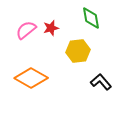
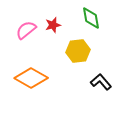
red star: moved 2 px right, 3 px up
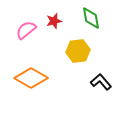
red star: moved 1 px right, 4 px up
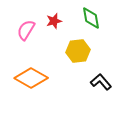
pink semicircle: rotated 20 degrees counterclockwise
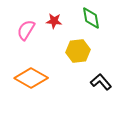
red star: rotated 21 degrees clockwise
